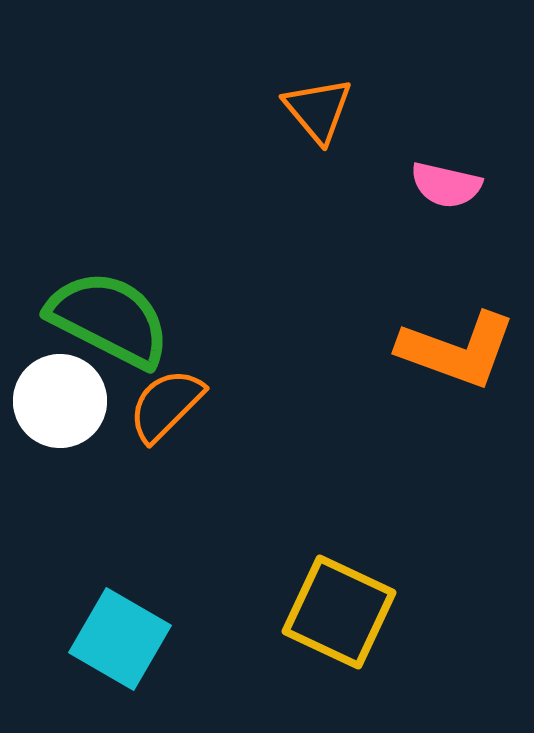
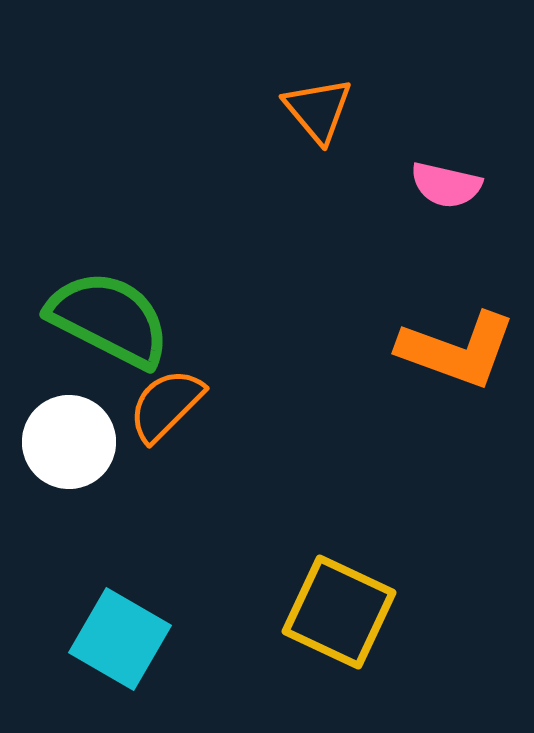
white circle: moved 9 px right, 41 px down
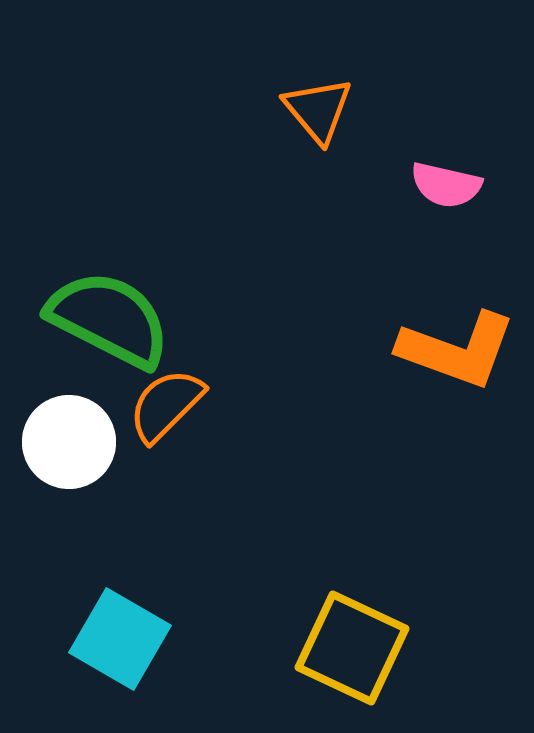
yellow square: moved 13 px right, 36 px down
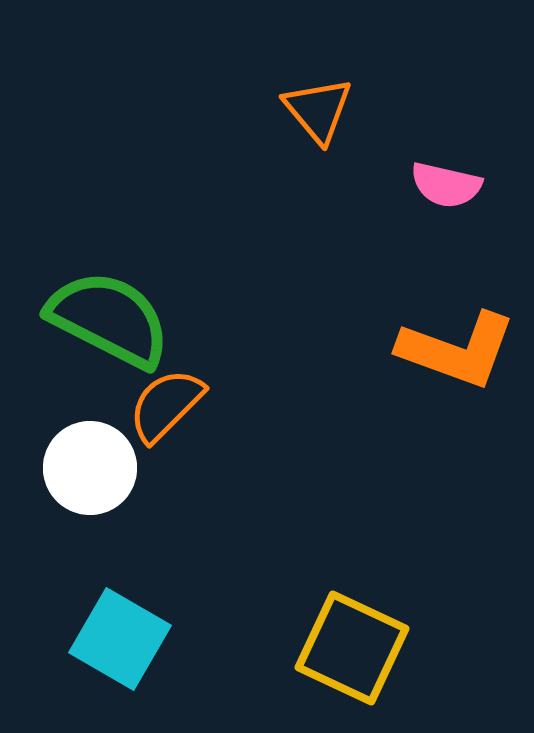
white circle: moved 21 px right, 26 px down
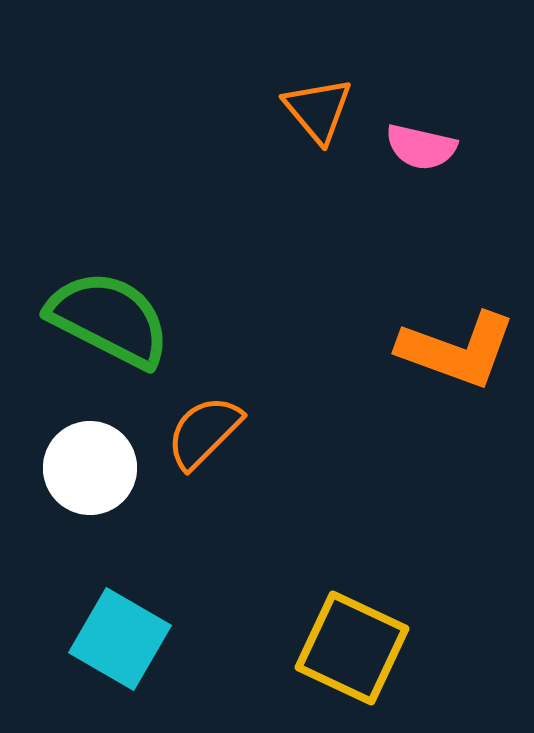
pink semicircle: moved 25 px left, 38 px up
orange semicircle: moved 38 px right, 27 px down
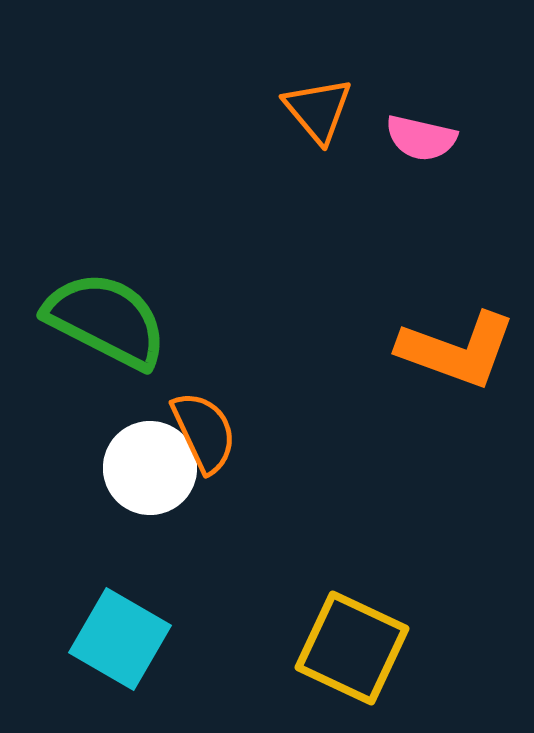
pink semicircle: moved 9 px up
green semicircle: moved 3 px left, 1 px down
orange semicircle: rotated 110 degrees clockwise
white circle: moved 60 px right
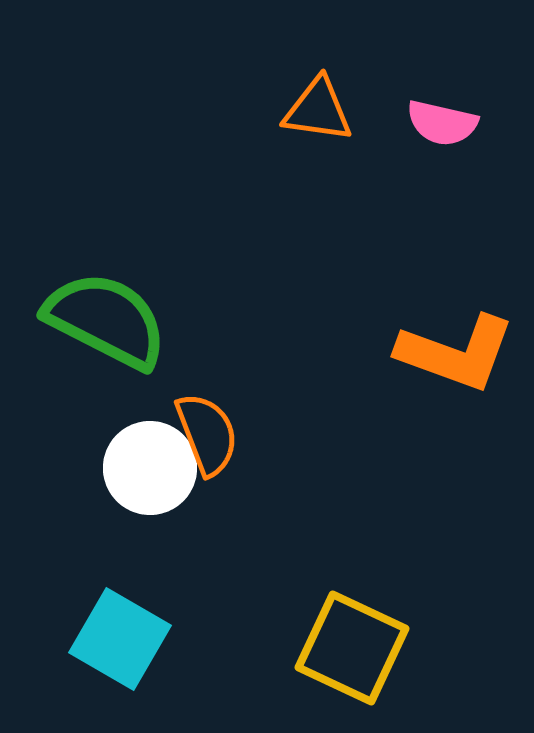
orange triangle: rotated 42 degrees counterclockwise
pink semicircle: moved 21 px right, 15 px up
orange L-shape: moved 1 px left, 3 px down
orange semicircle: moved 3 px right, 2 px down; rotated 4 degrees clockwise
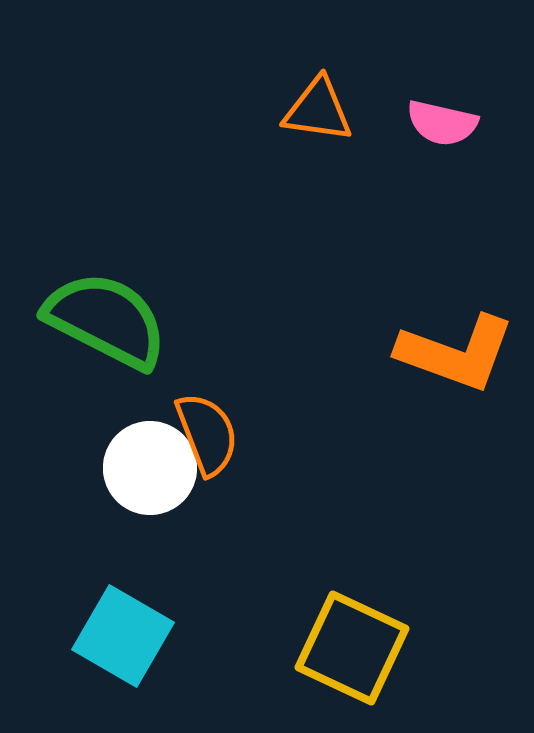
cyan square: moved 3 px right, 3 px up
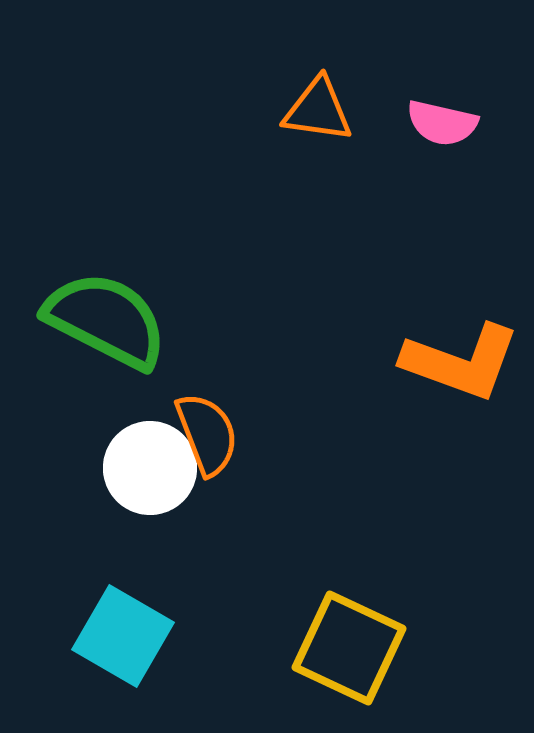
orange L-shape: moved 5 px right, 9 px down
yellow square: moved 3 px left
